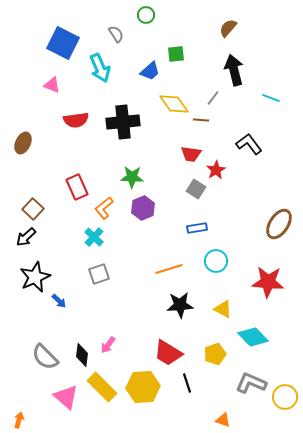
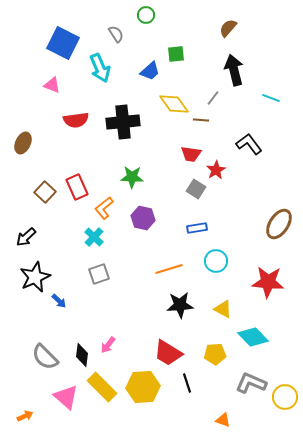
purple hexagon at (143, 208): moved 10 px down; rotated 25 degrees counterclockwise
brown square at (33, 209): moved 12 px right, 17 px up
yellow pentagon at (215, 354): rotated 15 degrees clockwise
orange arrow at (19, 420): moved 6 px right, 4 px up; rotated 49 degrees clockwise
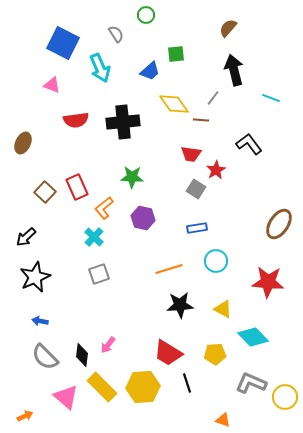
blue arrow at (59, 301): moved 19 px left, 20 px down; rotated 147 degrees clockwise
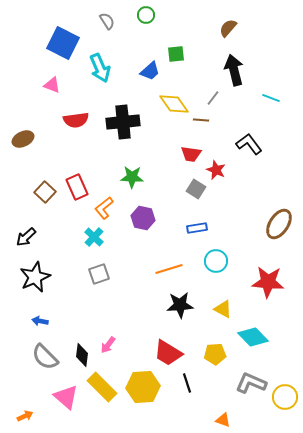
gray semicircle at (116, 34): moved 9 px left, 13 px up
brown ellipse at (23, 143): moved 4 px up; rotated 40 degrees clockwise
red star at (216, 170): rotated 18 degrees counterclockwise
